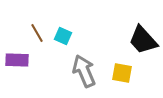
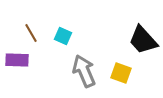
brown line: moved 6 px left
yellow square: moved 1 px left; rotated 10 degrees clockwise
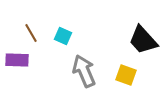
yellow square: moved 5 px right, 2 px down
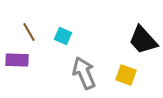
brown line: moved 2 px left, 1 px up
gray arrow: moved 2 px down
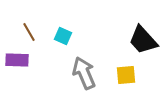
yellow square: rotated 25 degrees counterclockwise
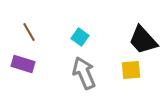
cyan square: moved 17 px right, 1 px down; rotated 12 degrees clockwise
purple rectangle: moved 6 px right, 4 px down; rotated 15 degrees clockwise
yellow square: moved 5 px right, 5 px up
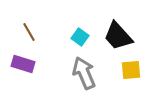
black trapezoid: moved 25 px left, 4 px up
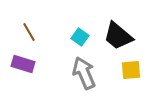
black trapezoid: rotated 8 degrees counterclockwise
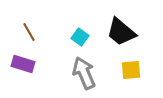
black trapezoid: moved 3 px right, 4 px up
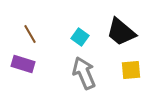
brown line: moved 1 px right, 2 px down
